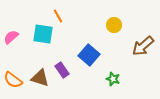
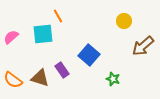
yellow circle: moved 10 px right, 4 px up
cyan square: rotated 15 degrees counterclockwise
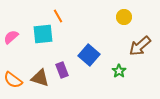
yellow circle: moved 4 px up
brown arrow: moved 3 px left
purple rectangle: rotated 14 degrees clockwise
green star: moved 6 px right, 8 px up; rotated 16 degrees clockwise
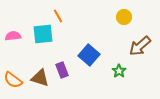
pink semicircle: moved 2 px right, 1 px up; rotated 35 degrees clockwise
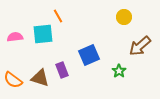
pink semicircle: moved 2 px right, 1 px down
blue square: rotated 25 degrees clockwise
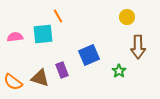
yellow circle: moved 3 px right
brown arrow: moved 2 px left, 1 px down; rotated 50 degrees counterclockwise
orange semicircle: moved 2 px down
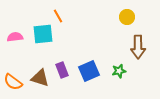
blue square: moved 16 px down
green star: rotated 24 degrees clockwise
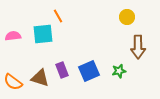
pink semicircle: moved 2 px left, 1 px up
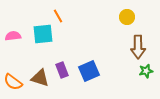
green star: moved 27 px right
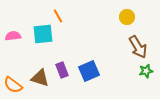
brown arrow: rotated 30 degrees counterclockwise
orange semicircle: moved 3 px down
